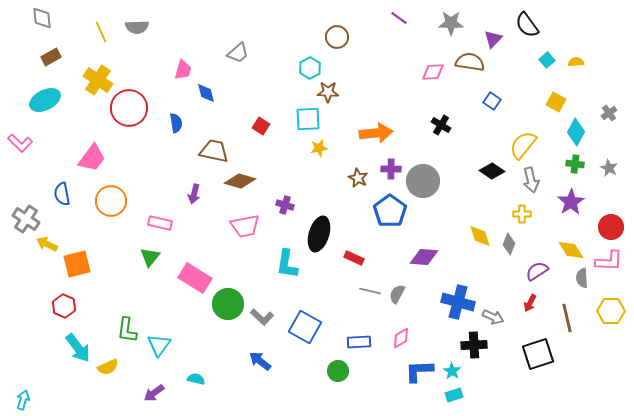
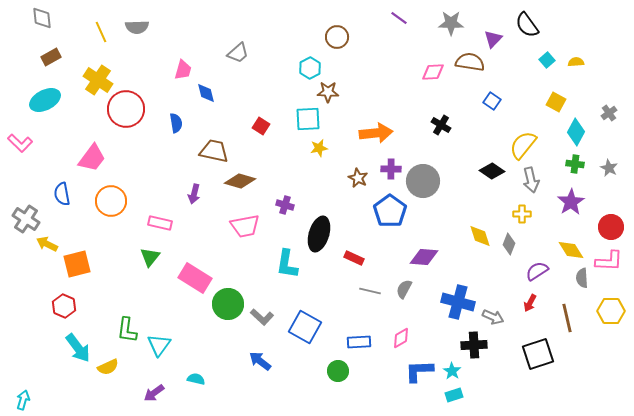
red circle at (129, 108): moved 3 px left, 1 px down
gray semicircle at (397, 294): moved 7 px right, 5 px up
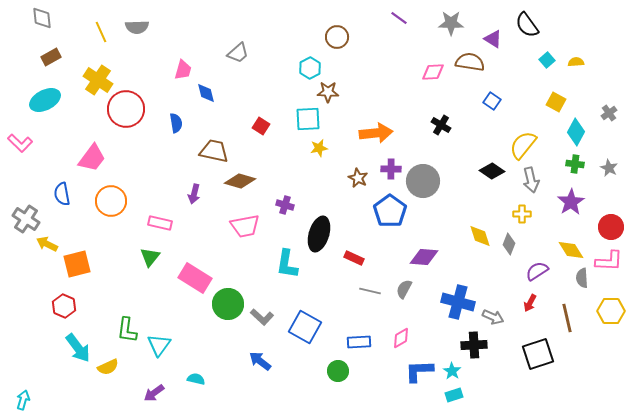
purple triangle at (493, 39): rotated 42 degrees counterclockwise
